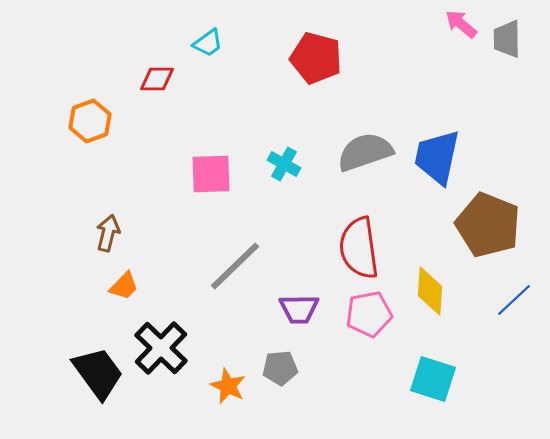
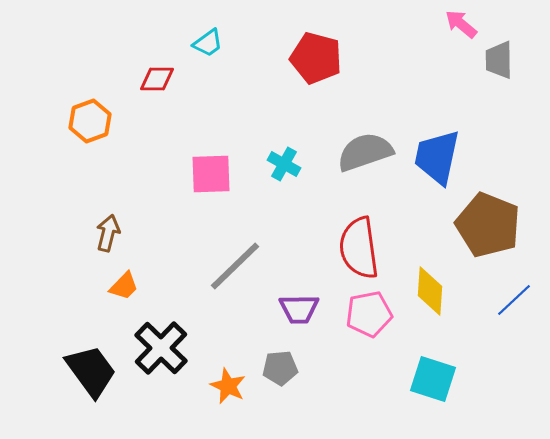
gray trapezoid: moved 8 px left, 21 px down
black trapezoid: moved 7 px left, 2 px up
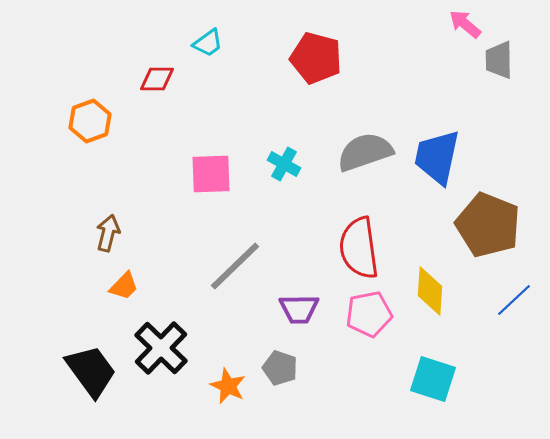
pink arrow: moved 4 px right
gray pentagon: rotated 24 degrees clockwise
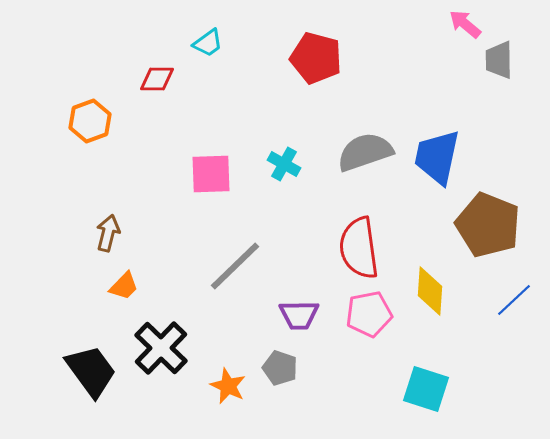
purple trapezoid: moved 6 px down
cyan square: moved 7 px left, 10 px down
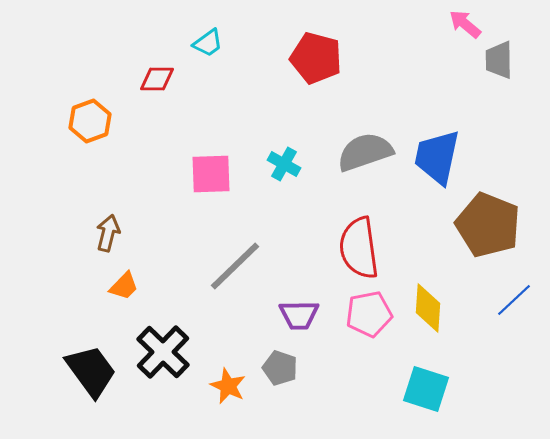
yellow diamond: moved 2 px left, 17 px down
black cross: moved 2 px right, 4 px down
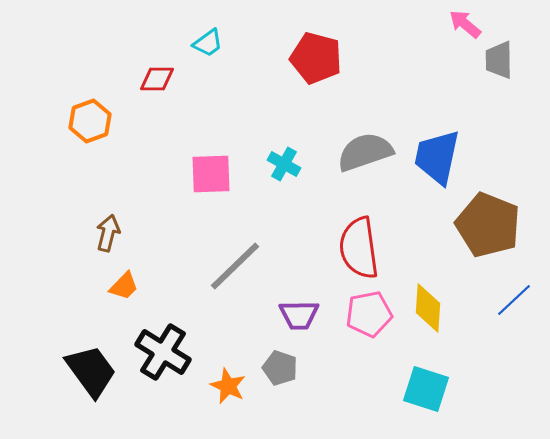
black cross: rotated 12 degrees counterclockwise
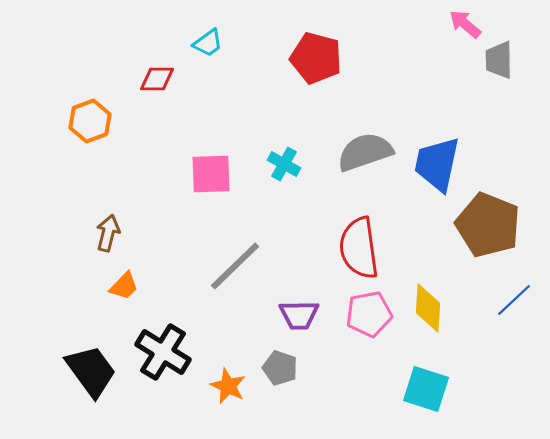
blue trapezoid: moved 7 px down
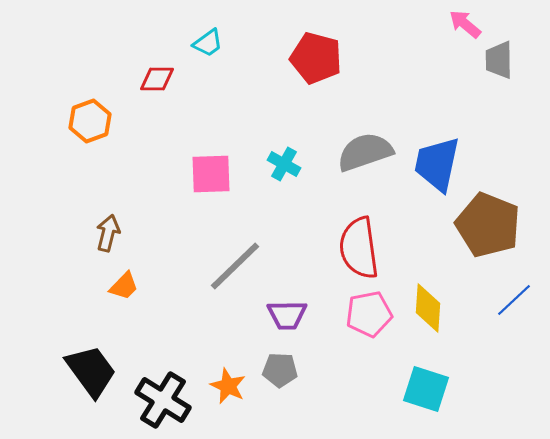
purple trapezoid: moved 12 px left
black cross: moved 48 px down
gray pentagon: moved 2 px down; rotated 16 degrees counterclockwise
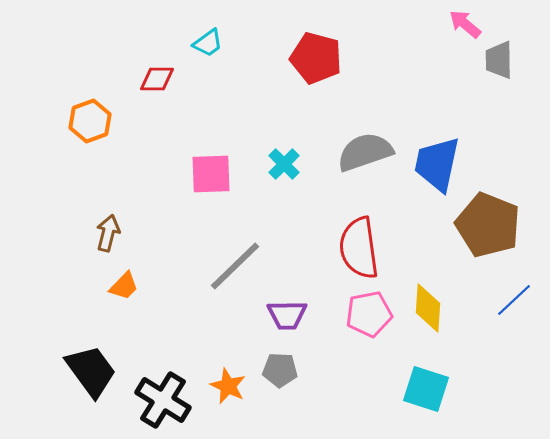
cyan cross: rotated 16 degrees clockwise
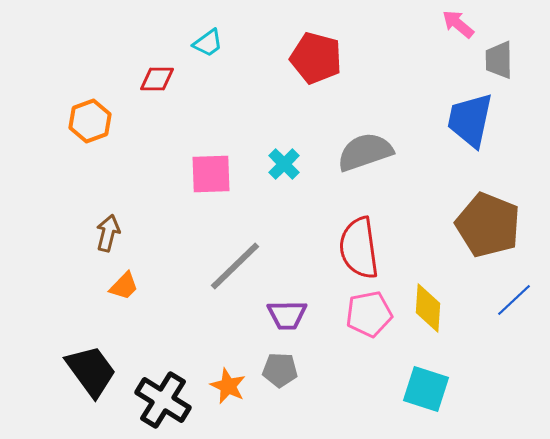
pink arrow: moved 7 px left
blue trapezoid: moved 33 px right, 44 px up
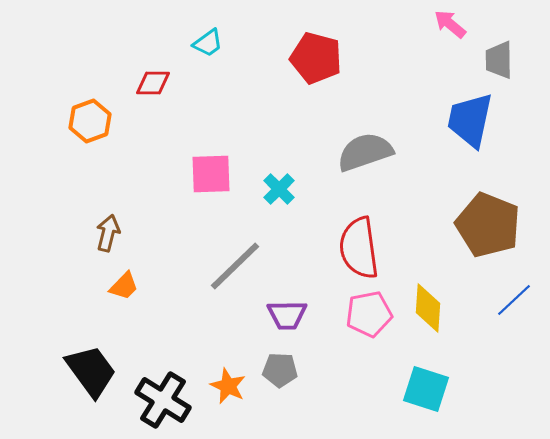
pink arrow: moved 8 px left
red diamond: moved 4 px left, 4 px down
cyan cross: moved 5 px left, 25 px down
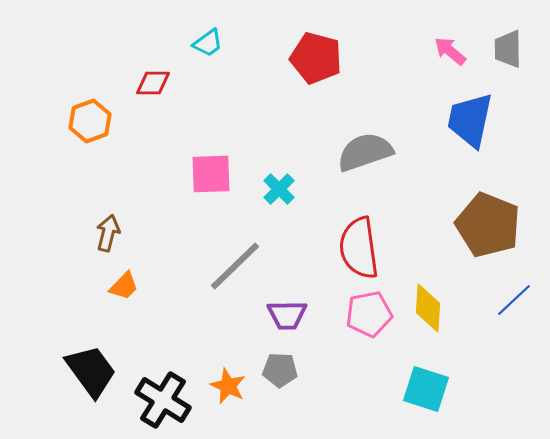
pink arrow: moved 27 px down
gray trapezoid: moved 9 px right, 11 px up
